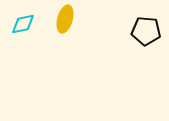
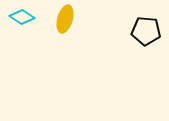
cyan diamond: moved 1 px left, 7 px up; rotated 45 degrees clockwise
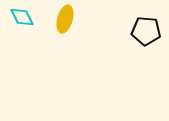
cyan diamond: rotated 30 degrees clockwise
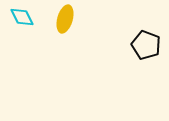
black pentagon: moved 14 px down; rotated 16 degrees clockwise
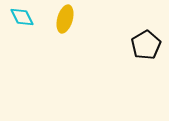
black pentagon: rotated 20 degrees clockwise
